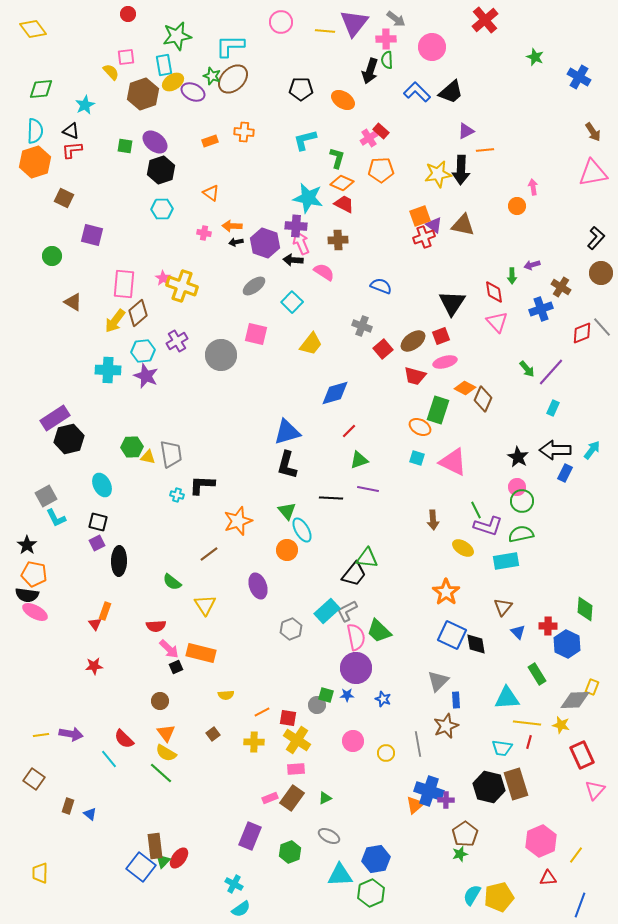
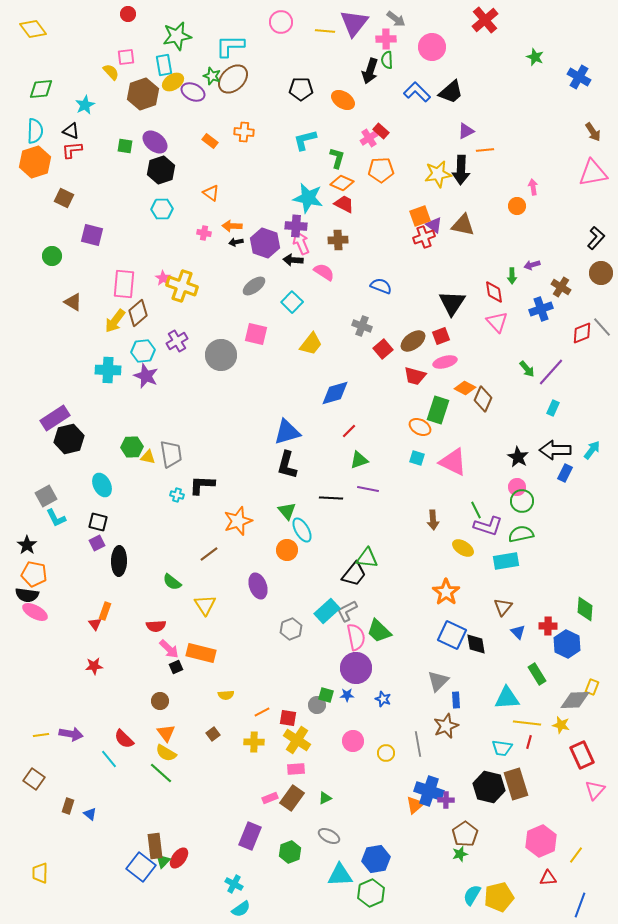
orange rectangle at (210, 141): rotated 56 degrees clockwise
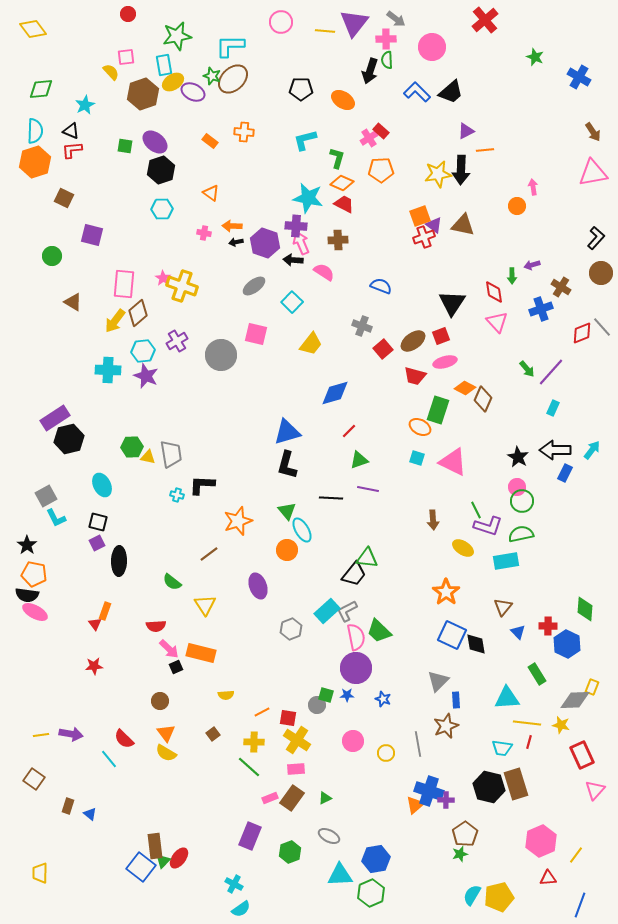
green line at (161, 773): moved 88 px right, 6 px up
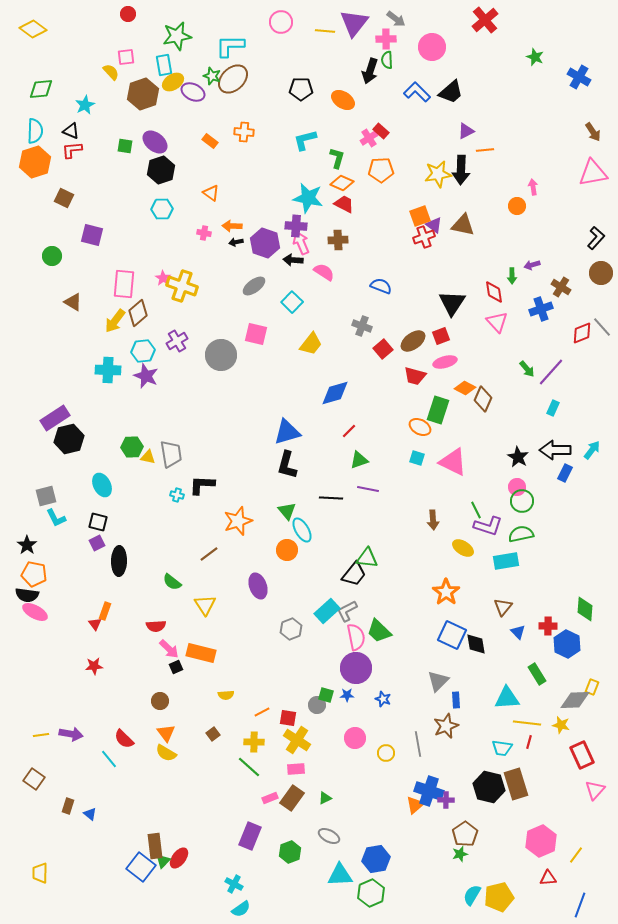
yellow diamond at (33, 29): rotated 16 degrees counterclockwise
gray square at (46, 496): rotated 15 degrees clockwise
pink circle at (353, 741): moved 2 px right, 3 px up
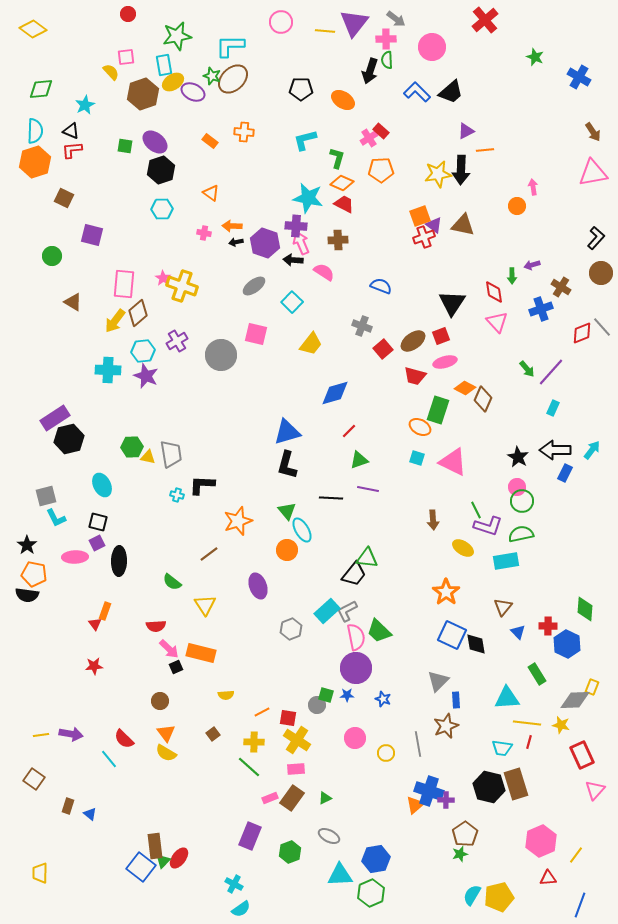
pink ellipse at (35, 612): moved 40 px right, 55 px up; rotated 30 degrees counterclockwise
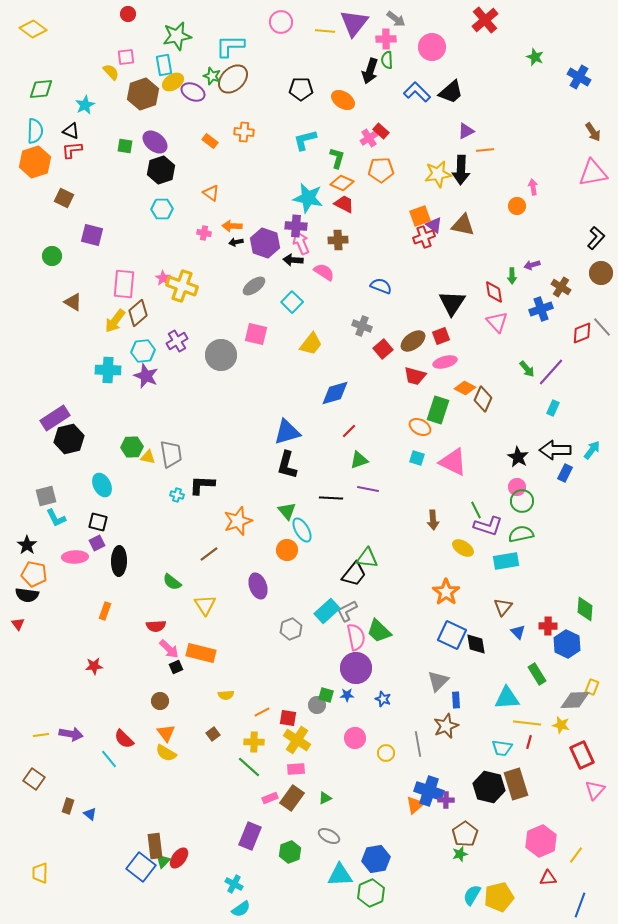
red triangle at (95, 624): moved 77 px left
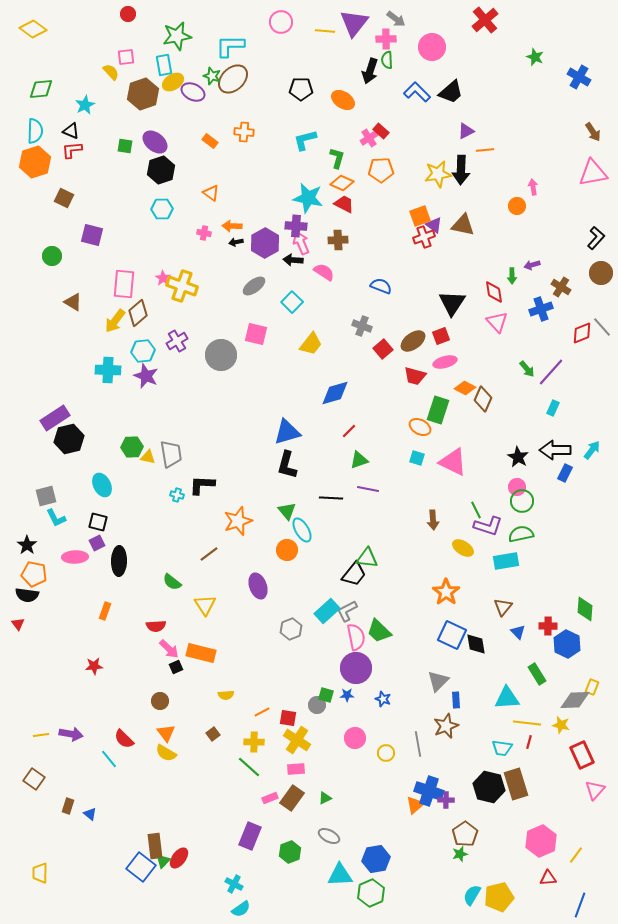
purple hexagon at (265, 243): rotated 12 degrees clockwise
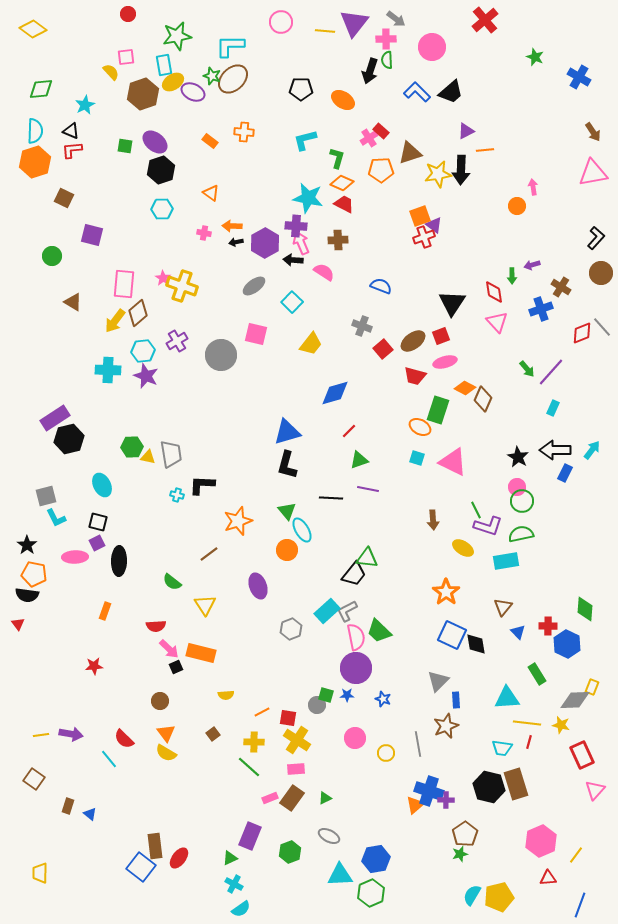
brown triangle at (463, 225): moved 53 px left, 72 px up; rotated 30 degrees counterclockwise
green triangle at (163, 861): moved 67 px right, 3 px up; rotated 21 degrees clockwise
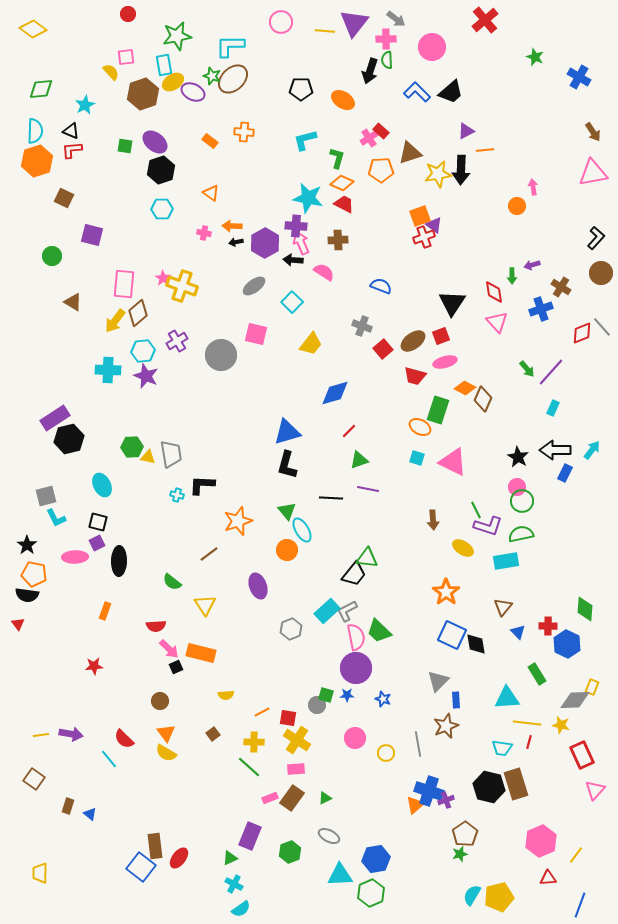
orange hexagon at (35, 162): moved 2 px right, 1 px up
purple cross at (446, 800): rotated 21 degrees counterclockwise
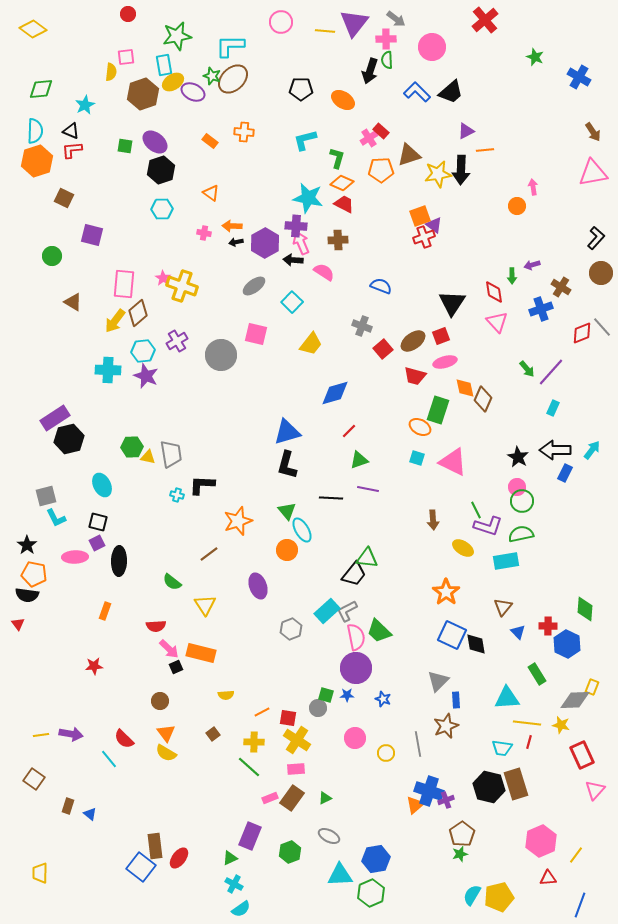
yellow semicircle at (111, 72): rotated 48 degrees clockwise
brown triangle at (410, 153): moved 1 px left, 2 px down
orange diamond at (465, 388): rotated 50 degrees clockwise
gray circle at (317, 705): moved 1 px right, 3 px down
brown pentagon at (465, 834): moved 3 px left
